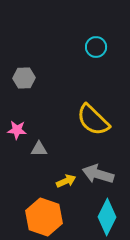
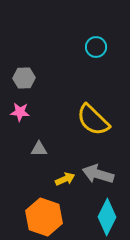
pink star: moved 3 px right, 18 px up
yellow arrow: moved 1 px left, 2 px up
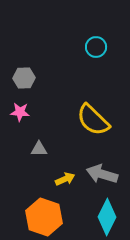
gray arrow: moved 4 px right
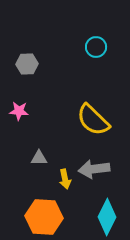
gray hexagon: moved 3 px right, 14 px up
pink star: moved 1 px left, 1 px up
gray triangle: moved 9 px down
gray arrow: moved 8 px left, 5 px up; rotated 24 degrees counterclockwise
yellow arrow: rotated 102 degrees clockwise
orange hexagon: rotated 15 degrees counterclockwise
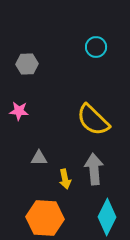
gray arrow: rotated 92 degrees clockwise
orange hexagon: moved 1 px right, 1 px down
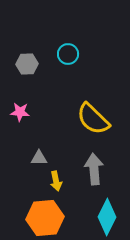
cyan circle: moved 28 px left, 7 px down
pink star: moved 1 px right, 1 px down
yellow semicircle: moved 1 px up
yellow arrow: moved 9 px left, 2 px down
orange hexagon: rotated 9 degrees counterclockwise
